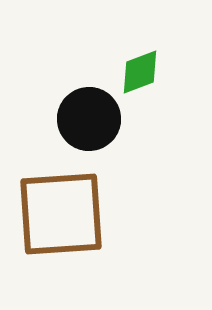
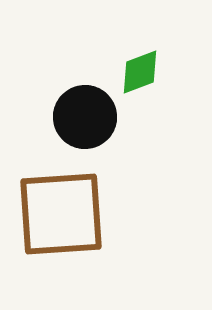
black circle: moved 4 px left, 2 px up
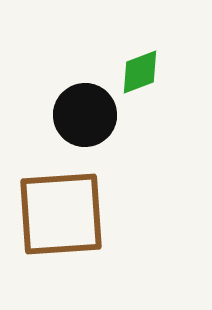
black circle: moved 2 px up
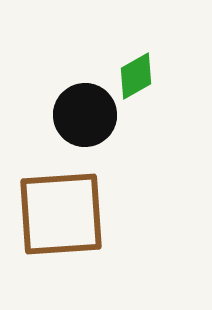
green diamond: moved 4 px left, 4 px down; rotated 9 degrees counterclockwise
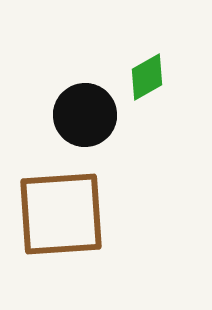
green diamond: moved 11 px right, 1 px down
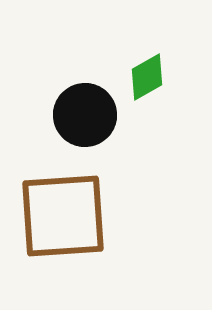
brown square: moved 2 px right, 2 px down
